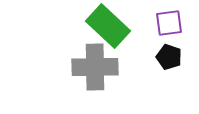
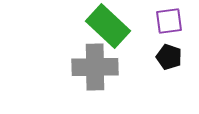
purple square: moved 2 px up
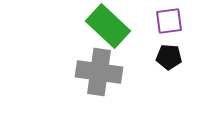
black pentagon: rotated 15 degrees counterclockwise
gray cross: moved 4 px right, 5 px down; rotated 9 degrees clockwise
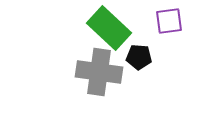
green rectangle: moved 1 px right, 2 px down
black pentagon: moved 30 px left
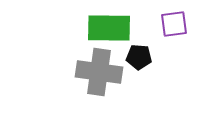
purple square: moved 5 px right, 3 px down
green rectangle: rotated 42 degrees counterclockwise
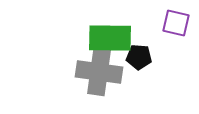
purple square: moved 2 px right, 1 px up; rotated 20 degrees clockwise
green rectangle: moved 1 px right, 10 px down
